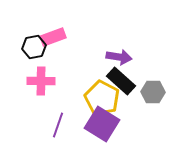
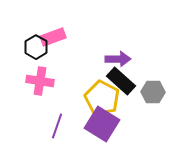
black hexagon: moved 2 px right; rotated 20 degrees counterclockwise
purple arrow: moved 1 px left, 2 px down; rotated 10 degrees counterclockwise
pink cross: moved 1 px left; rotated 8 degrees clockwise
purple line: moved 1 px left, 1 px down
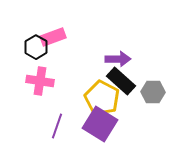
purple square: moved 2 px left
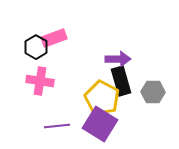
pink rectangle: moved 1 px right, 1 px down
black rectangle: rotated 32 degrees clockwise
purple line: rotated 65 degrees clockwise
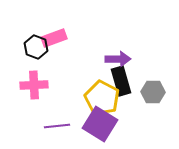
black hexagon: rotated 10 degrees counterclockwise
pink cross: moved 6 px left, 4 px down; rotated 12 degrees counterclockwise
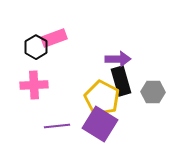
black hexagon: rotated 10 degrees clockwise
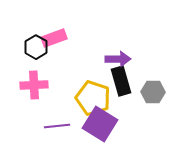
yellow pentagon: moved 9 px left; rotated 8 degrees counterclockwise
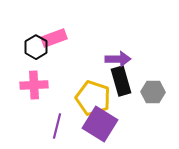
purple line: rotated 70 degrees counterclockwise
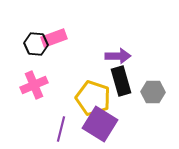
black hexagon: moved 3 px up; rotated 25 degrees counterclockwise
purple arrow: moved 3 px up
pink cross: rotated 20 degrees counterclockwise
purple line: moved 4 px right, 3 px down
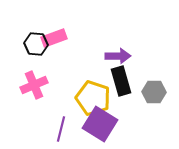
gray hexagon: moved 1 px right
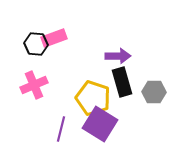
black rectangle: moved 1 px right, 1 px down
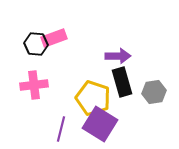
pink cross: rotated 16 degrees clockwise
gray hexagon: rotated 10 degrees counterclockwise
